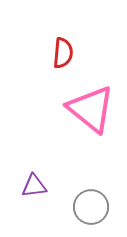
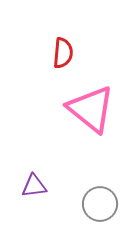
gray circle: moved 9 px right, 3 px up
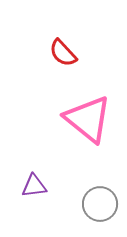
red semicircle: rotated 132 degrees clockwise
pink triangle: moved 3 px left, 10 px down
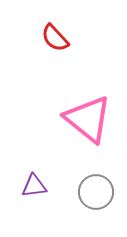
red semicircle: moved 8 px left, 15 px up
gray circle: moved 4 px left, 12 px up
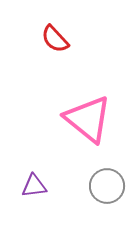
red semicircle: moved 1 px down
gray circle: moved 11 px right, 6 px up
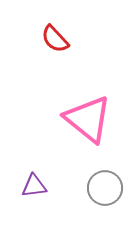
gray circle: moved 2 px left, 2 px down
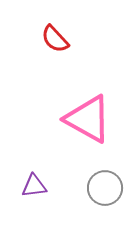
pink triangle: rotated 10 degrees counterclockwise
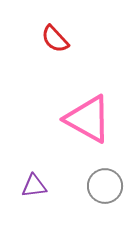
gray circle: moved 2 px up
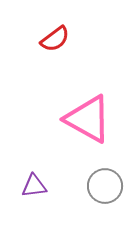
red semicircle: rotated 84 degrees counterclockwise
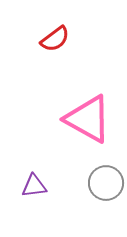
gray circle: moved 1 px right, 3 px up
